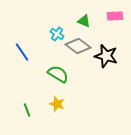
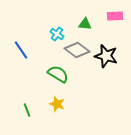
green triangle: moved 1 px right, 3 px down; rotated 16 degrees counterclockwise
gray diamond: moved 1 px left, 4 px down
blue line: moved 1 px left, 2 px up
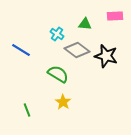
blue line: rotated 24 degrees counterclockwise
yellow star: moved 6 px right, 2 px up; rotated 14 degrees clockwise
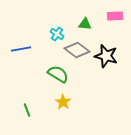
blue line: moved 1 px up; rotated 42 degrees counterclockwise
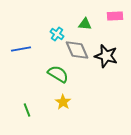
gray diamond: rotated 30 degrees clockwise
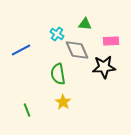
pink rectangle: moved 4 px left, 25 px down
blue line: moved 1 px down; rotated 18 degrees counterclockwise
black star: moved 2 px left, 11 px down; rotated 20 degrees counterclockwise
green semicircle: rotated 130 degrees counterclockwise
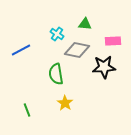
pink rectangle: moved 2 px right
gray diamond: rotated 55 degrees counterclockwise
green semicircle: moved 2 px left
yellow star: moved 2 px right, 1 px down
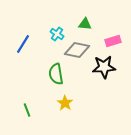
pink rectangle: rotated 14 degrees counterclockwise
blue line: moved 2 px right, 6 px up; rotated 30 degrees counterclockwise
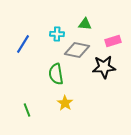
cyan cross: rotated 32 degrees counterclockwise
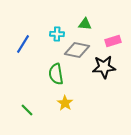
green line: rotated 24 degrees counterclockwise
